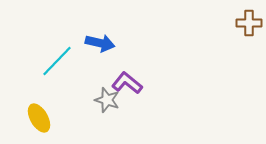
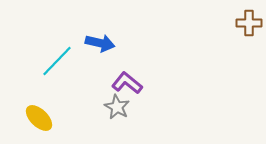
gray star: moved 10 px right, 7 px down; rotated 10 degrees clockwise
yellow ellipse: rotated 16 degrees counterclockwise
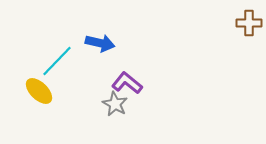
gray star: moved 2 px left, 3 px up
yellow ellipse: moved 27 px up
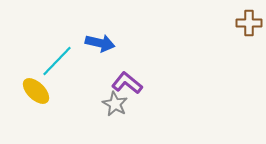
yellow ellipse: moved 3 px left
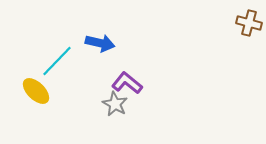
brown cross: rotated 15 degrees clockwise
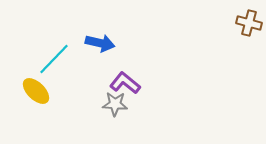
cyan line: moved 3 px left, 2 px up
purple L-shape: moved 2 px left
gray star: rotated 25 degrees counterclockwise
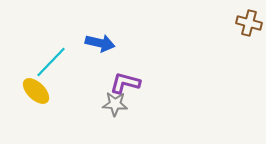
cyan line: moved 3 px left, 3 px down
purple L-shape: rotated 24 degrees counterclockwise
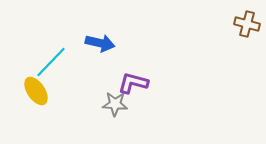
brown cross: moved 2 px left, 1 px down
purple L-shape: moved 8 px right
yellow ellipse: rotated 12 degrees clockwise
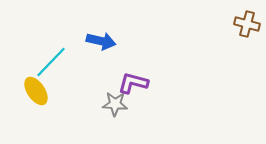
blue arrow: moved 1 px right, 2 px up
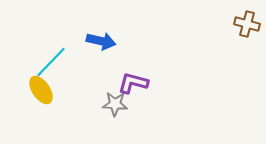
yellow ellipse: moved 5 px right, 1 px up
